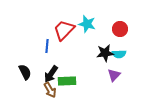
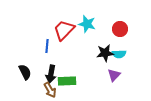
black arrow: rotated 24 degrees counterclockwise
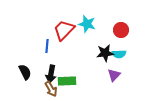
red circle: moved 1 px right, 1 px down
brown arrow: moved 1 px right, 1 px up
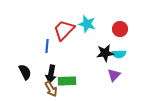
red circle: moved 1 px left, 1 px up
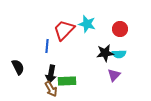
black semicircle: moved 7 px left, 5 px up
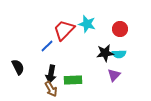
blue line: rotated 40 degrees clockwise
green rectangle: moved 6 px right, 1 px up
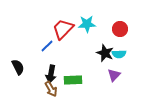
cyan star: rotated 18 degrees counterclockwise
red trapezoid: moved 1 px left, 1 px up
black star: rotated 30 degrees clockwise
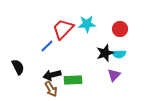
black star: rotated 30 degrees clockwise
black arrow: moved 1 px right, 1 px down; rotated 66 degrees clockwise
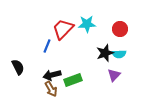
blue line: rotated 24 degrees counterclockwise
green rectangle: rotated 18 degrees counterclockwise
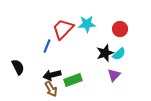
cyan semicircle: rotated 40 degrees counterclockwise
